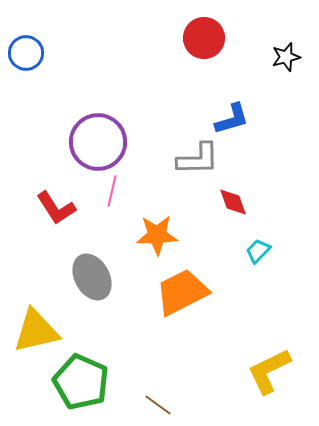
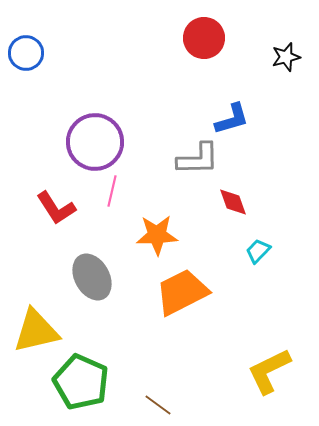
purple circle: moved 3 px left
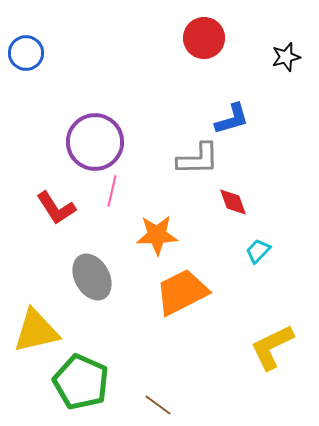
yellow L-shape: moved 3 px right, 24 px up
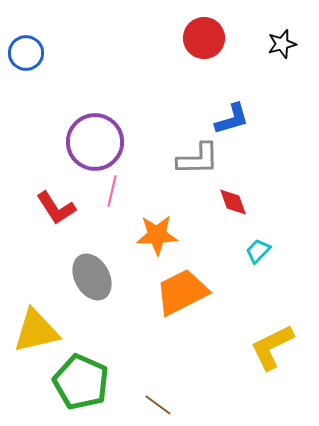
black star: moved 4 px left, 13 px up
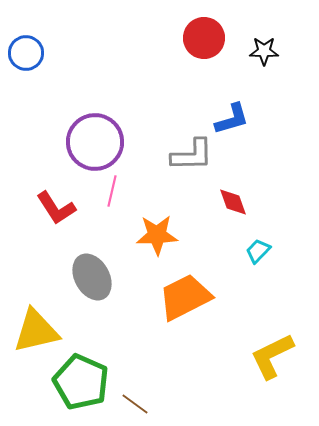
black star: moved 18 px left, 7 px down; rotated 16 degrees clockwise
gray L-shape: moved 6 px left, 4 px up
orange trapezoid: moved 3 px right, 5 px down
yellow L-shape: moved 9 px down
brown line: moved 23 px left, 1 px up
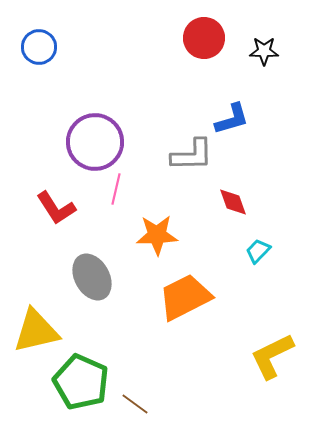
blue circle: moved 13 px right, 6 px up
pink line: moved 4 px right, 2 px up
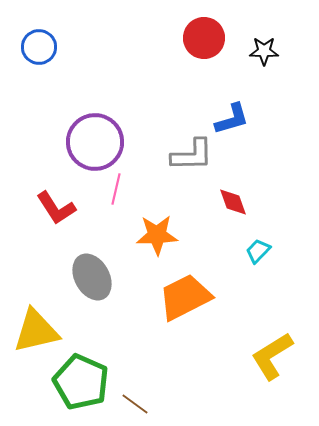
yellow L-shape: rotated 6 degrees counterclockwise
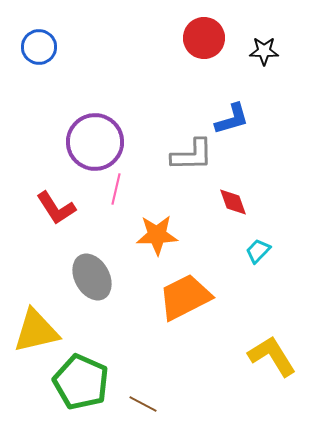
yellow L-shape: rotated 90 degrees clockwise
brown line: moved 8 px right; rotated 8 degrees counterclockwise
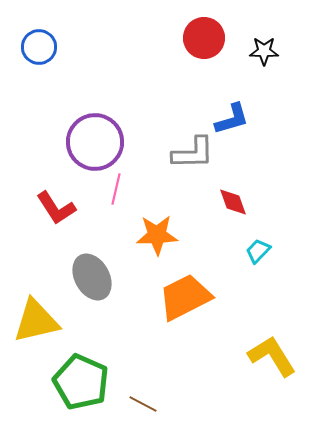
gray L-shape: moved 1 px right, 2 px up
yellow triangle: moved 10 px up
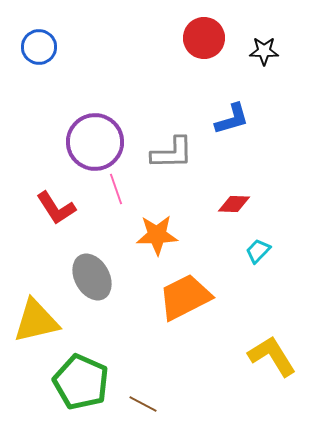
gray L-shape: moved 21 px left
pink line: rotated 32 degrees counterclockwise
red diamond: moved 1 px right, 2 px down; rotated 68 degrees counterclockwise
